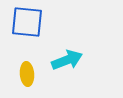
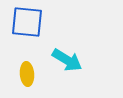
cyan arrow: rotated 52 degrees clockwise
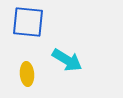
blue square: moved 1 px right
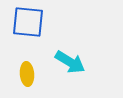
cyan arrow: moved 3 px right, 2 px down
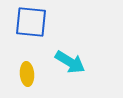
blue square: moved 3 px right
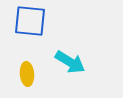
blue square: moved 1 px left, 1 px up
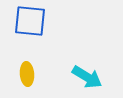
cyan arrow: moved 17 px right, 15 px down
